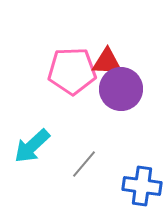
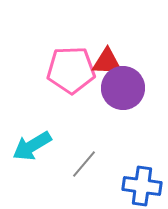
pink pentagon: moved 1 px left, 1 px up
purple circle: moved 2 px right, 1 px up
cyan arrow: rotated 12 degrees clockwise
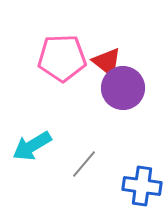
red triangle: rotated 36 degrees clockwise
pink pentagon: moved 9 px left, 12 px up
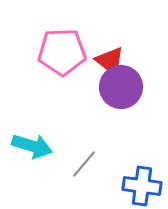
pink pentagon: moved 6 px up
red triangle: moved 3 px right, 1 px up
purple circle: moved 2 px left, 1 px up
cyan arrow: rotated 132 degrees counterclockwise
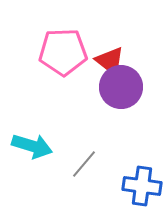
pink pentagon: moved 1 px right
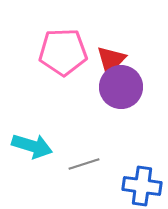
red triangle: moved 1 px right, 1 px up; rotated 36 degrees clockwise
gray line: rotated 32 degrees clockwise
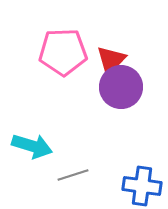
gray line: moved 11 px left, 11 px down
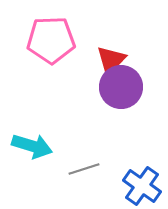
pink pentagon: moved 12 px left, 12 px up
gray line: moved 11 px right, 6 px up
blue cross: rotated 27 degrees clockwise
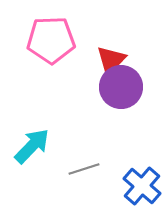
cyan arrow: rotated 63 degrees counterclockwise
blue cross: rotated 6 degrees clockwise
